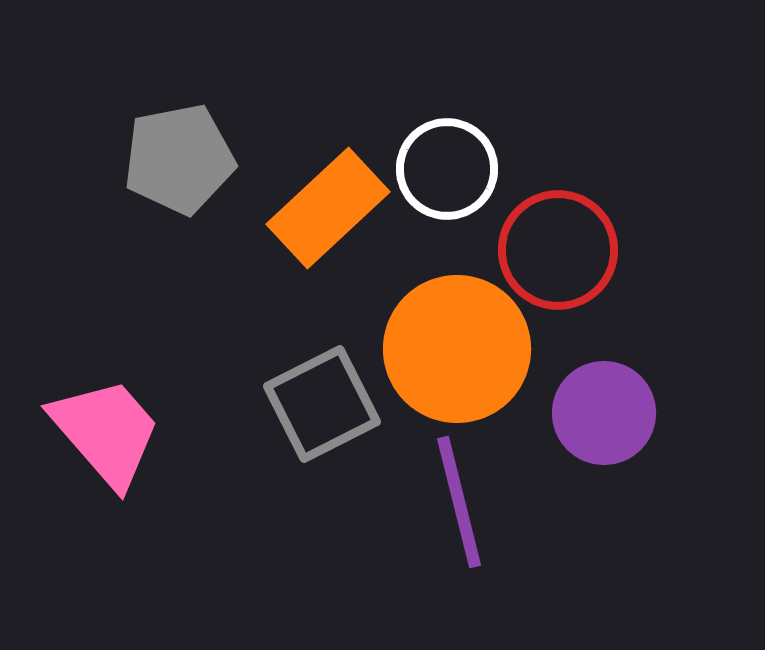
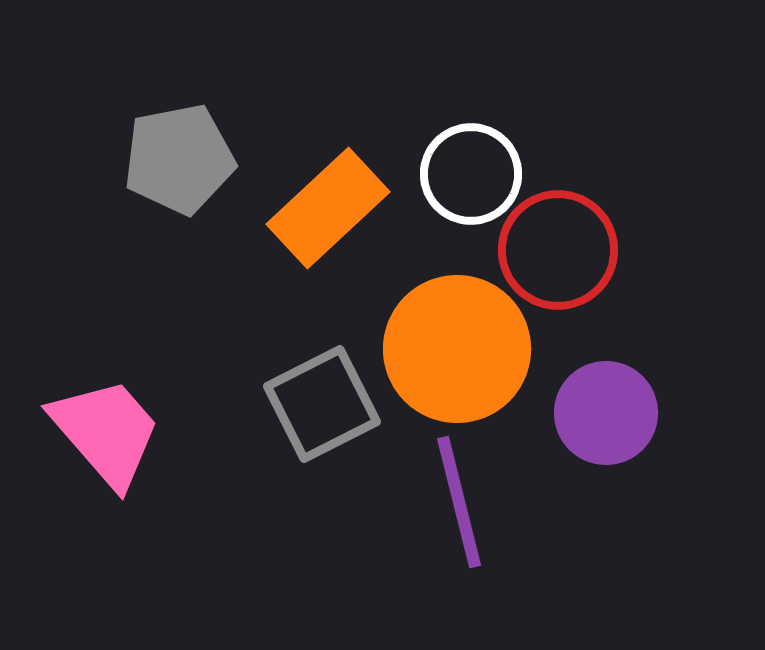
white circle: moved 24 px right, 5 px down
purple circle: moved 2 px right
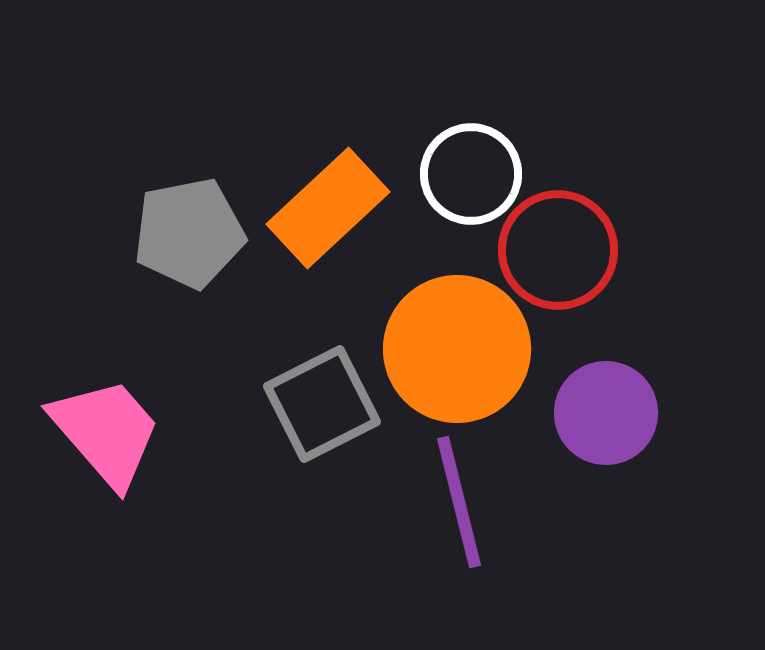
gray pentagon: moved 10 px right, 74 px down
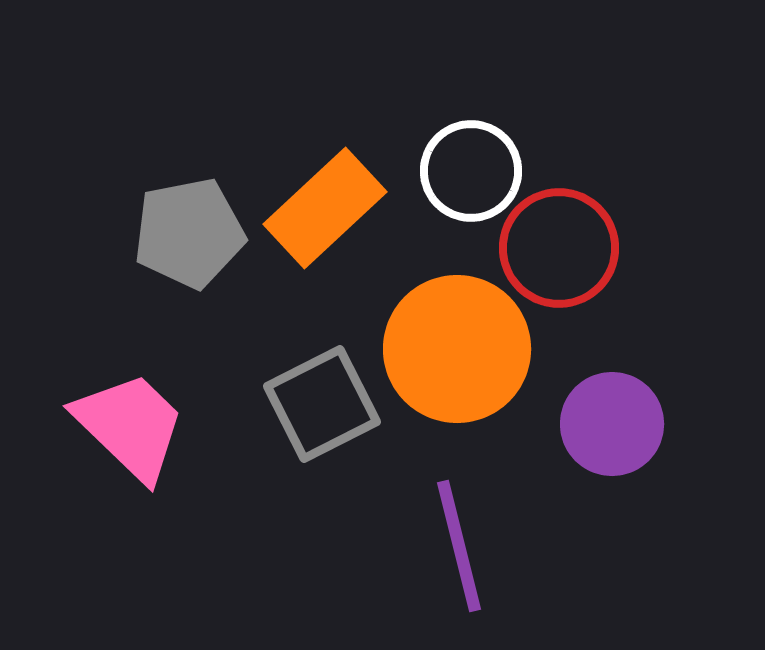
white circle: moved 3 px up
orange rectangle: moved 3 px left
red circle: moved 1 px right, 2 px up
purple circle: moved 6 px right, 11 px down
pink trapezoid: moved 24 px right, 6 px up; rotated 5 degrees counterclockwise
purple line: moved 44 px down
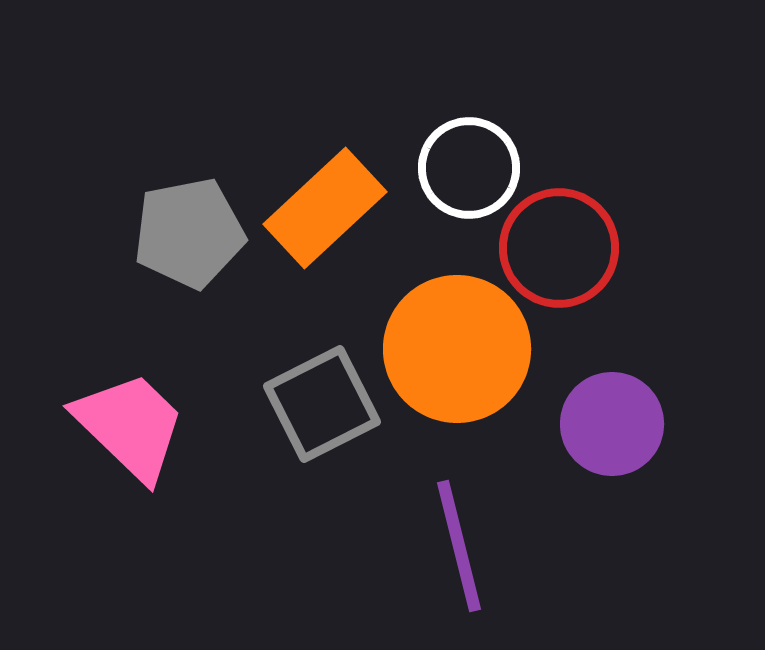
white circle: moved 2 px left, 3 px up
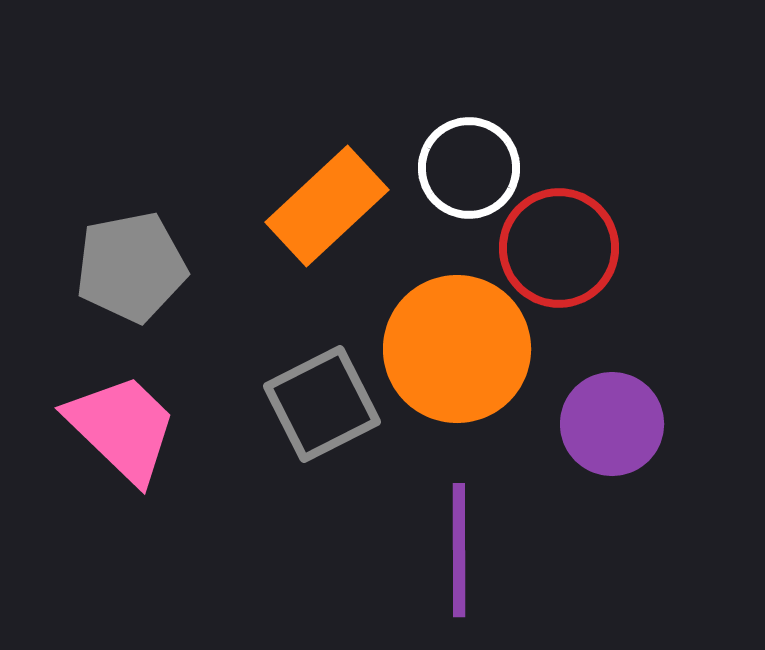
orange rectangle: moved 2 px right, 2 px up
gray pentagon: moved 58 px left, 34 px down
pink trapezoid: moved 8 px left, 2 px down
purple line: moved 4 px down; rotated 14 degrees clockwise
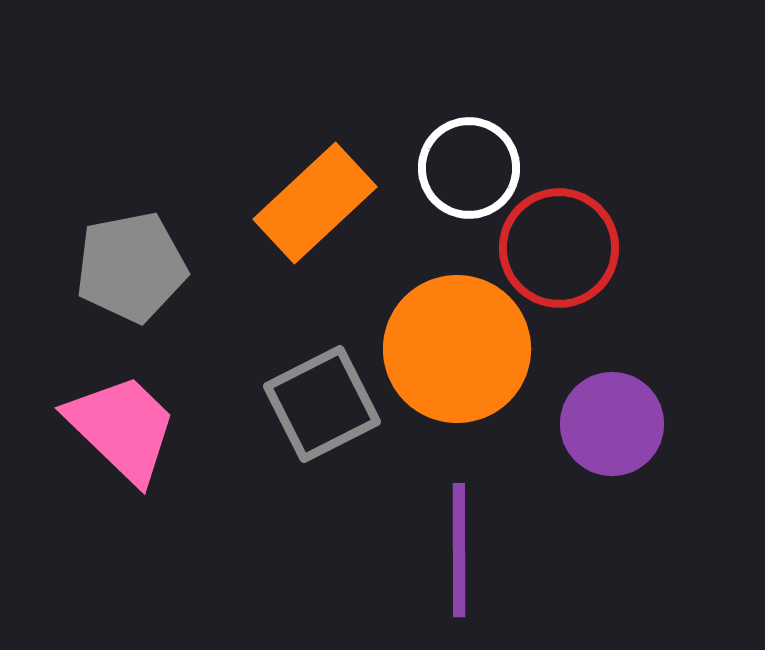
orange rectangle: moved 12 px left, 3 px up
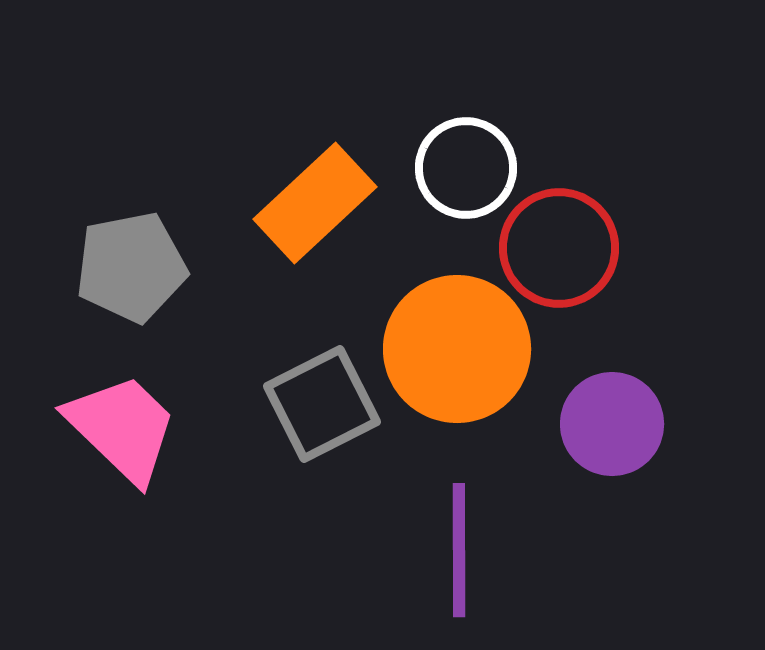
white circle: moved 3 px left
